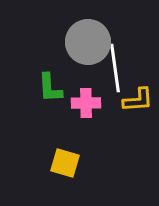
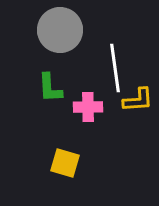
gray circle: moved 28 px left, 12 px up
pink cross: moved 2 px right, 4 px down
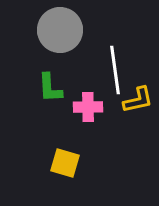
white line: moved 2 px down
yellow L-shape: rotated 8 degrees counterclockwise
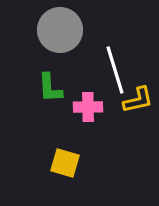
white line: rotated 9 degrees counterclockwise
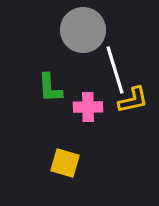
gray circle: moved 23 px right
yellow L-shape: moved 5 px left
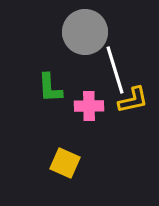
gray circle: moved 2 px right, 2 px down
pink cross: moved 1 px right, 1 px up
yellow square: rotated 8 degrees clockwise
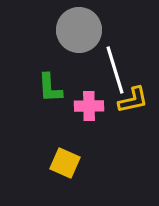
gray circle: moved 6 px left, 2 px up
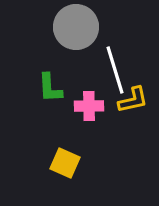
gray circle: moved 3 px left, 3 px up
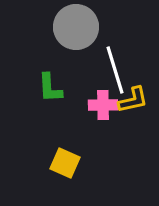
pink cross: moved 14 px right, 1 px up
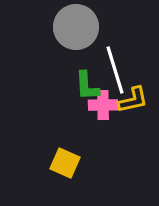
green L-shape: moved 37 px right, 2 px up
